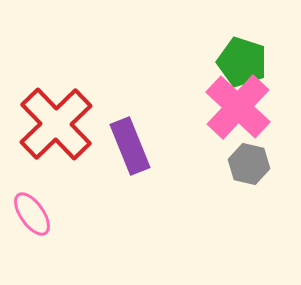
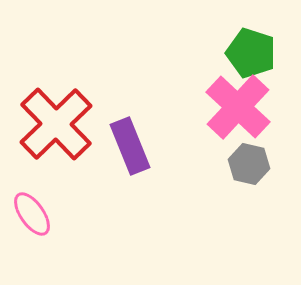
green pentagon: moved 9 px right, 9 px up
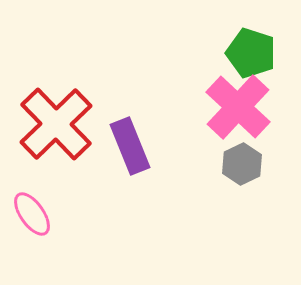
gray hexagon: moved 7 px left; rotated 21 degrees clockwise
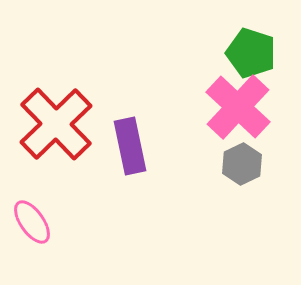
purple rectangle: rotated 10 degrees clockwise
pink ellipse: moved 8 px down
